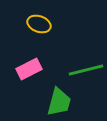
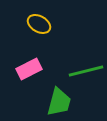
yellow ellipse: rotated 10 degrees clockwise
green line: moved 1 px down
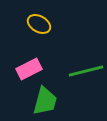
green trapezoid: moved 14 px left, 1 px up
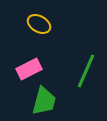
green line: rotated 52 degrees counterclockwise
green trapezoid: moved 1 px left
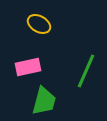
pink rectangle: moved 1 px left, 2 px up; rotated 15 degrees clockwise
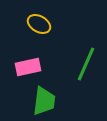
green line: moved 7 px up
green trapezoid: rotated 8 degrees counterclockwise
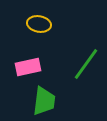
yellow ellipse: rotated 20 degrees counterclockwise
green line: rotated 12 degrees clockwise
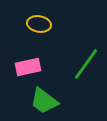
green trapezoid: rotated 120 degrees clockwise
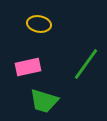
green trapezoid: rotated 20 degrees counterclockwise
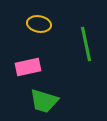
green line: moved 20 px up; rotated 48 degrees counterclockwise
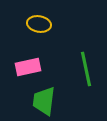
green line: moved 25 px down
green trapezoid: rotated 80 degrees clockwise
